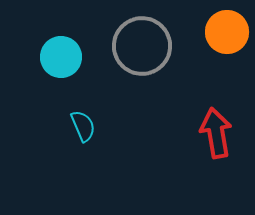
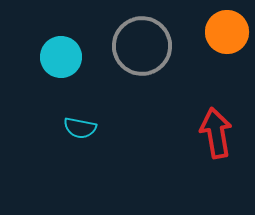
cyan semicircle: moved 3 px left, 2 px down; rotated 124 degrees clockwise
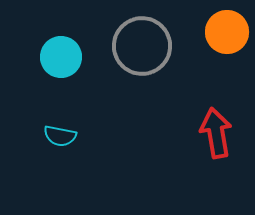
cyan semicircle: moved 20 px left, 8 px down
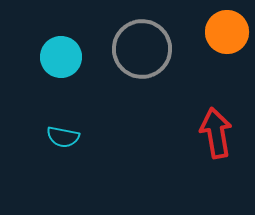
gray circle: moved 3 px down
cyan semicircle: moved 3 px right, 1 px down
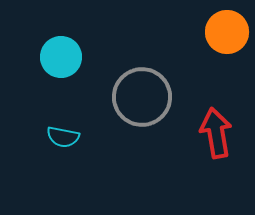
gray circle: moved 48 px down
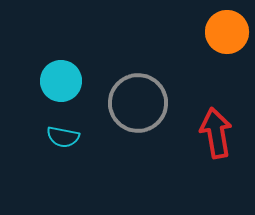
cyan circle: moved 24 px down
gray circle: moved 4 px left, 6 px down
